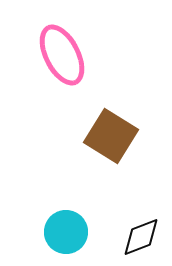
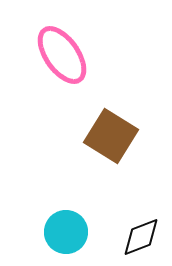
pink ellipse: rotated 8 degrees counterclockwise
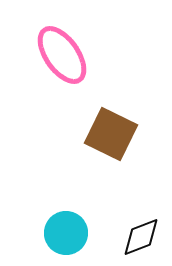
brown square: moved 2 px up; rotated 6 degrees counterclockwise
cyan circle: moved 1 px down
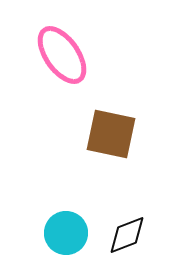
brown square: rotated 14 degrees counterclockwise
black diamond: moved 14 px left, 2 px up
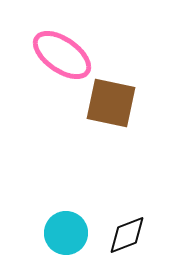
pink ellipse: rotated 20 degrees counterclockwise
brown square: moved 31 px up
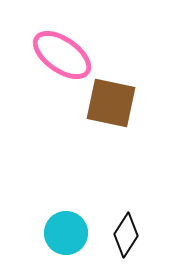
black diamond: moved 1 px left; rotated 36 degrees counterclockwise
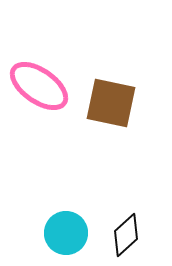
pink ellipse: moved 23 px left, 31 px down
black diamond: rotated 15 degrees clockwise
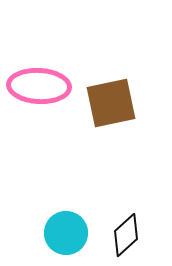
pink ellipse: rotated 32 degrees counterclockwise
brown square: rotated 24 degrees counterclockwise
